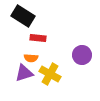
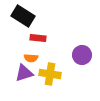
yellow cross: rotated 20 degrees counterclockwise
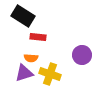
red rectangle: moved 1 px up
yellow cross: rotated 10 degrees clockwise
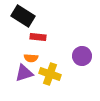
purple circle: moved 1 px down
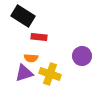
red rectangle: moved 1 px right
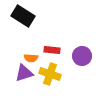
red rectangle: moved 13 px right, 13 px down
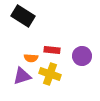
purple triangle: moved 2 px left, 3 px down
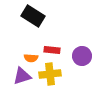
black rectangle: moved 10 px right
yellow cross: rotated 25 degrees counterclockwise
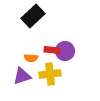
black rectangle: rotated 75 degrees counterclockwise
purple circle: moved 17 px left, 5 px up
